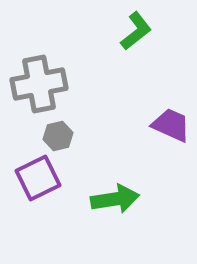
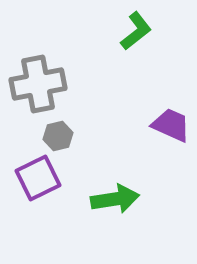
gray cross: moved 1 px left
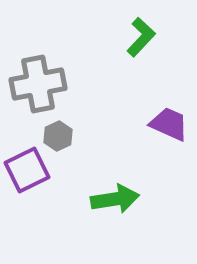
green L-shape: moved 5 px right, 6 px down; rotated 9 degrees counterclockwise
purple trapezoid: moved 2 px left, 1 px up
gray hexagon: rotated 12 degrees counterclockwise
purple square: moved 11 px left, 8 px up
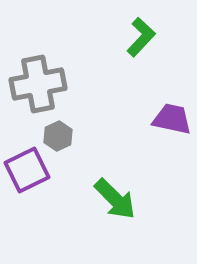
purple trapezoid: moved 3 px right, 5 px up; rotated 12 degrees counterclockwise
green arrow: rotated 54 degrees clockwise
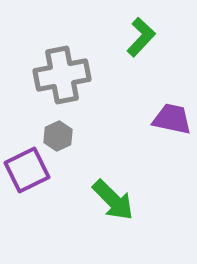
gray cross: moved 24 px right, 9 px up
green arrow: moved 2 px left, 1 px down
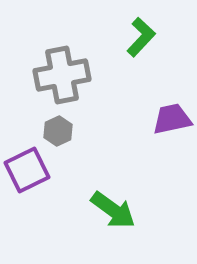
purple trapezoid: rotated 24 degrees counterclockwise
gray hexagon: moved 5 px up
green arrow: moved 10 px down; rotated 9 degrees counterclockwise
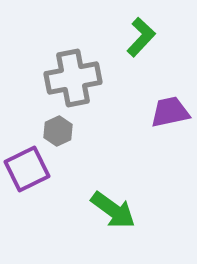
gray cross: moved 11 px right, 3 px down
purple trapezoid: moved 2 px left, 7 px up
purple square: moved 1 px up
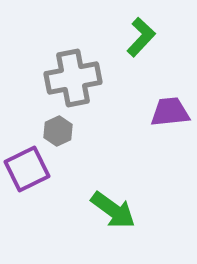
purple trapezoid: rotated 6 degrees clockwise
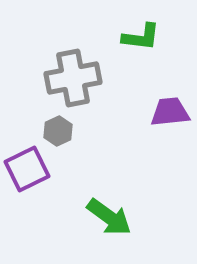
green L-shape: rotated 54 degrees clockwise
green arrow: moved 4 px left, 7 px down
